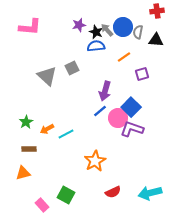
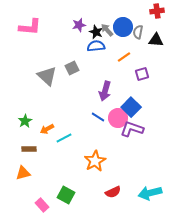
blue line: moved 2 px left, 6 px down; rotated 72 degrees clockwise
green star: moved 1 px left, 1 px up
cyan line: moved 2 px left, 4 px down
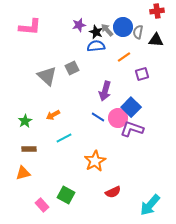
orange arrow: moved 6 px right, 14 px up
cyan arrow: moved 12 px down; rotated 35 degrees counterclockwise
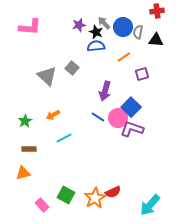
gray arrow: moved 3 px left, 7 px up
gray square: rotated 24 degrees counterclockwise
orange star: moved 37 px down
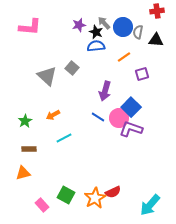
pink circle: moved 1 px right
purple L-shape: moved 1 px left
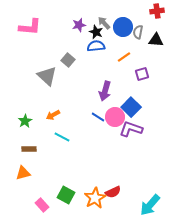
gray square: moved 4 px left, 8 px up
pink circle: moved 4 px left, 1 px up
cyan line: moved 2 px left, 1 px up; rotated 56 degrees clockwise
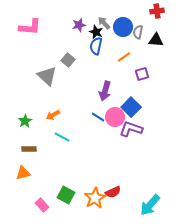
blue semicircle: rotated 72 degrees counterclockwise
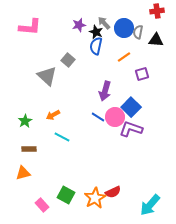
blue circle: moved 1 px right, 1 px down
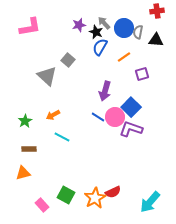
pink L-shape: rotated 15 degrees counterclockwise
blue semicircle: moved 4 px right, 1 px down; rotated 18 degrees clockwise
cyan arrow: moved 3 px up
